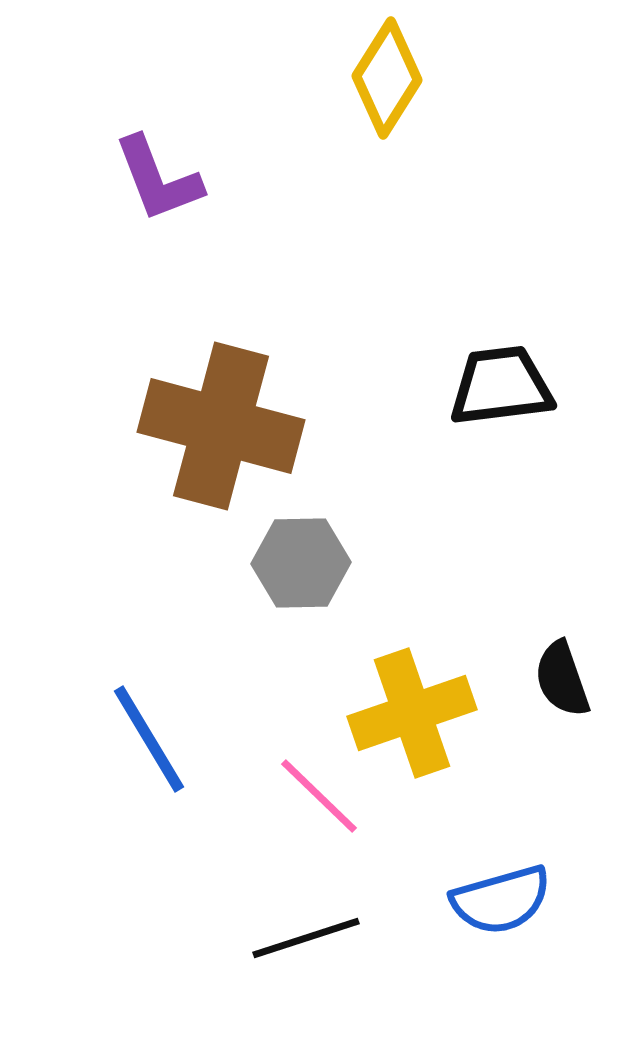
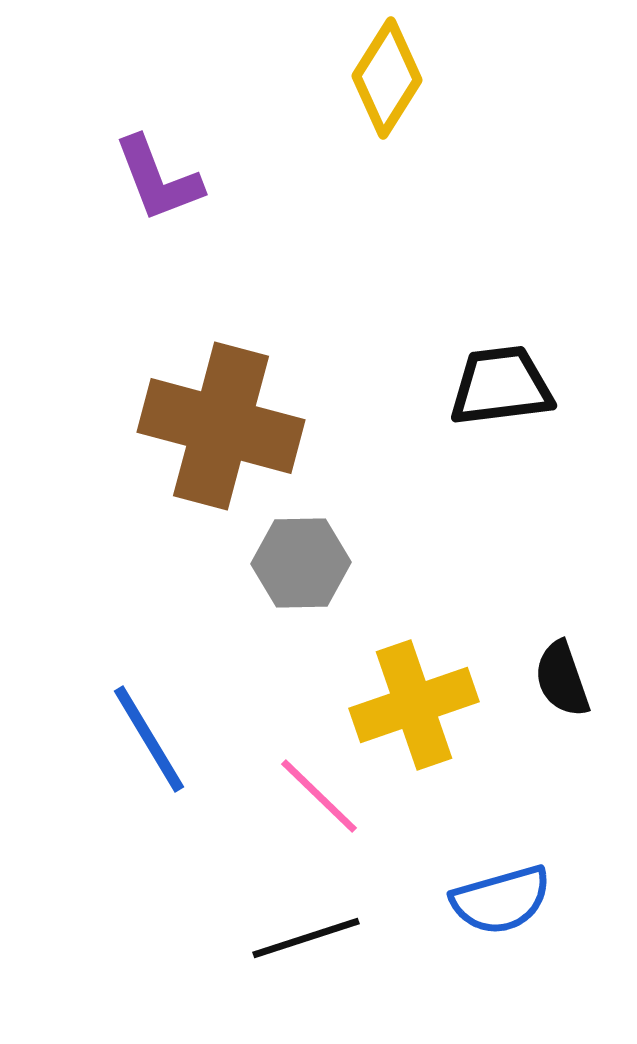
yellow cross: moved 2 px right, 8 px up
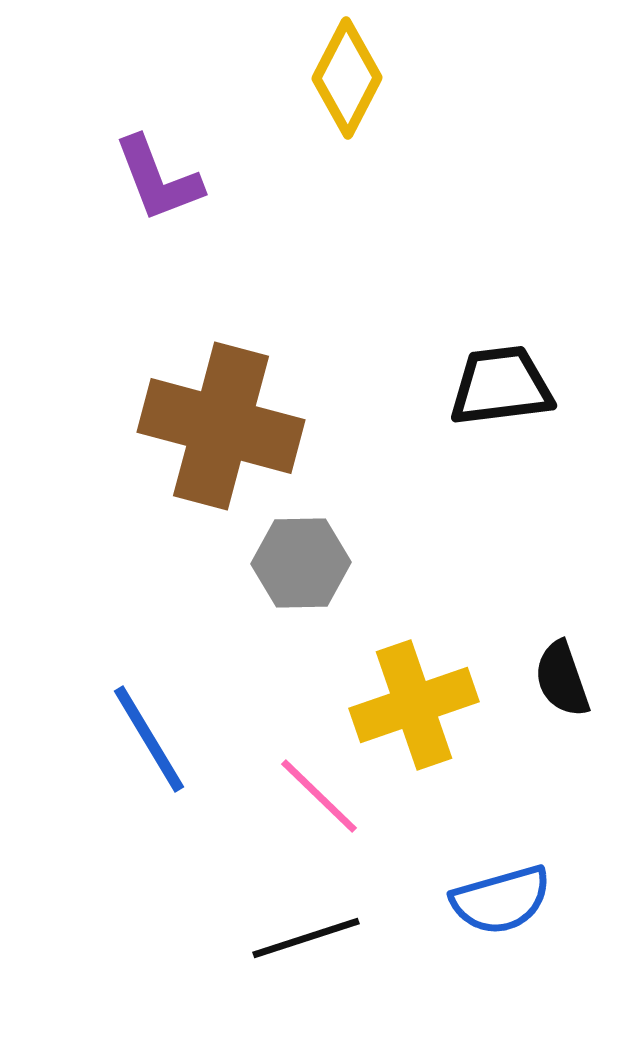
yellow diamond: moved 40 px left; rotated 5 degrees counterclockwise
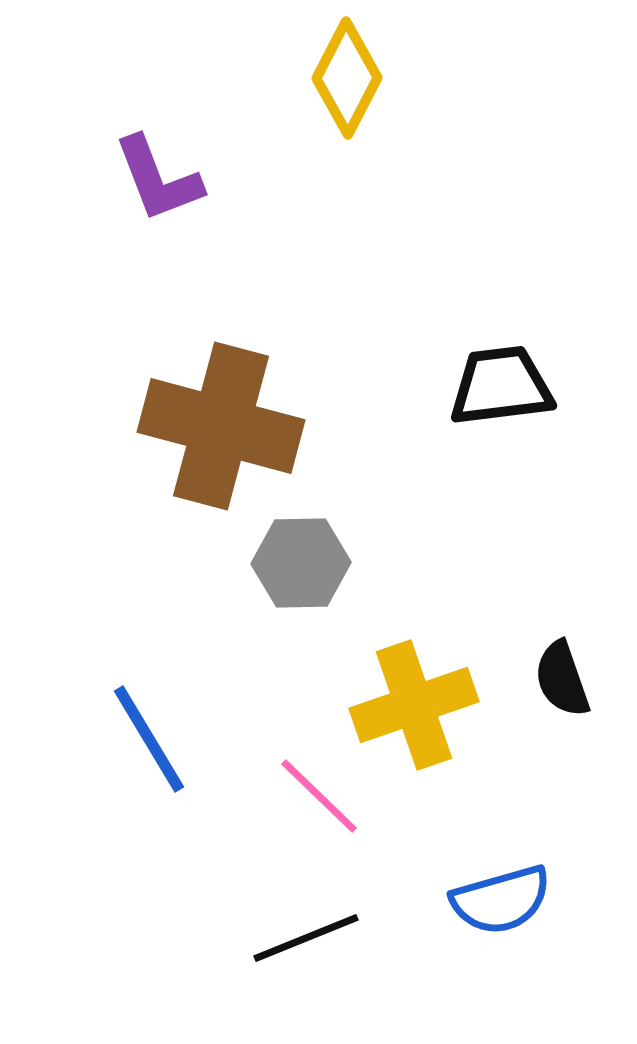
black line: rotated 4 degrees counterclockwise
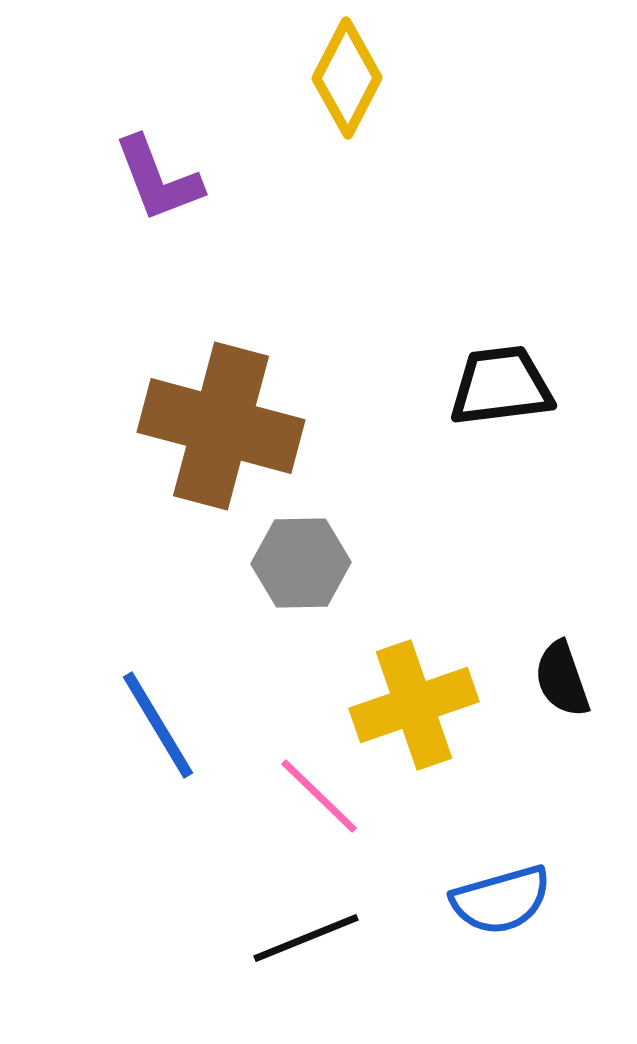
blue line: moved 9 px right, 14 px up
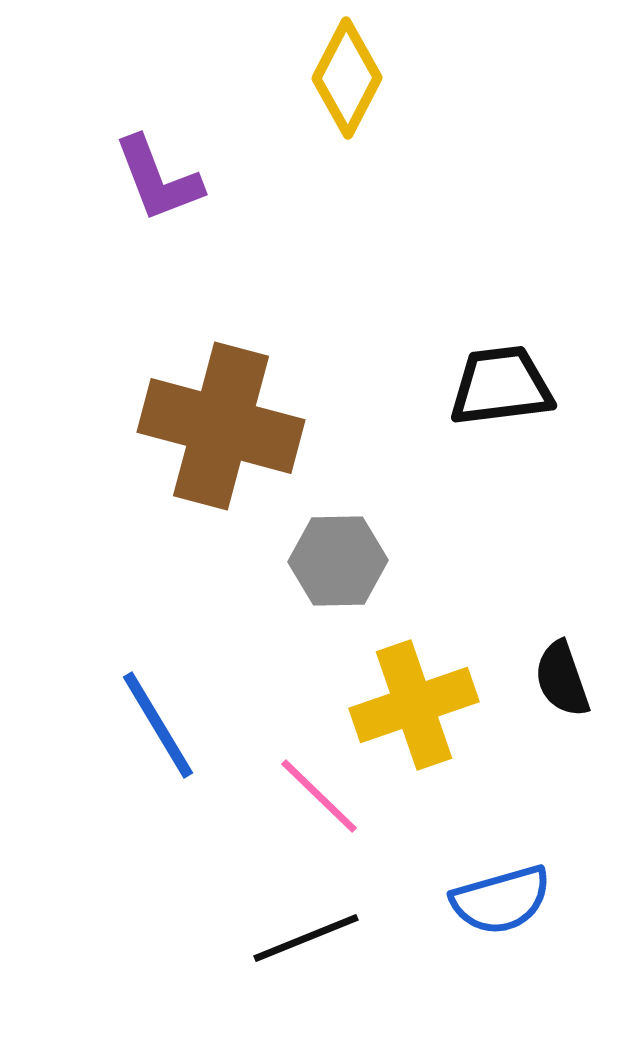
gray hexagon: moved 37 px right, 2 px up
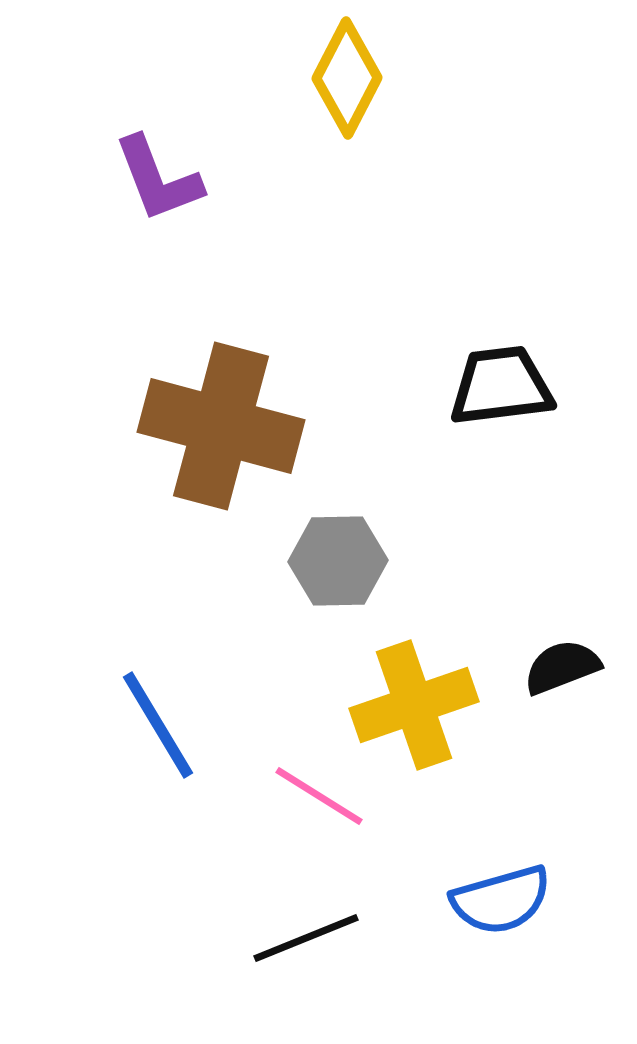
black semicircle: moved 12 px up; rotated 88 degrees clockwise
pink line: rotated 12 degrees counterclockwise
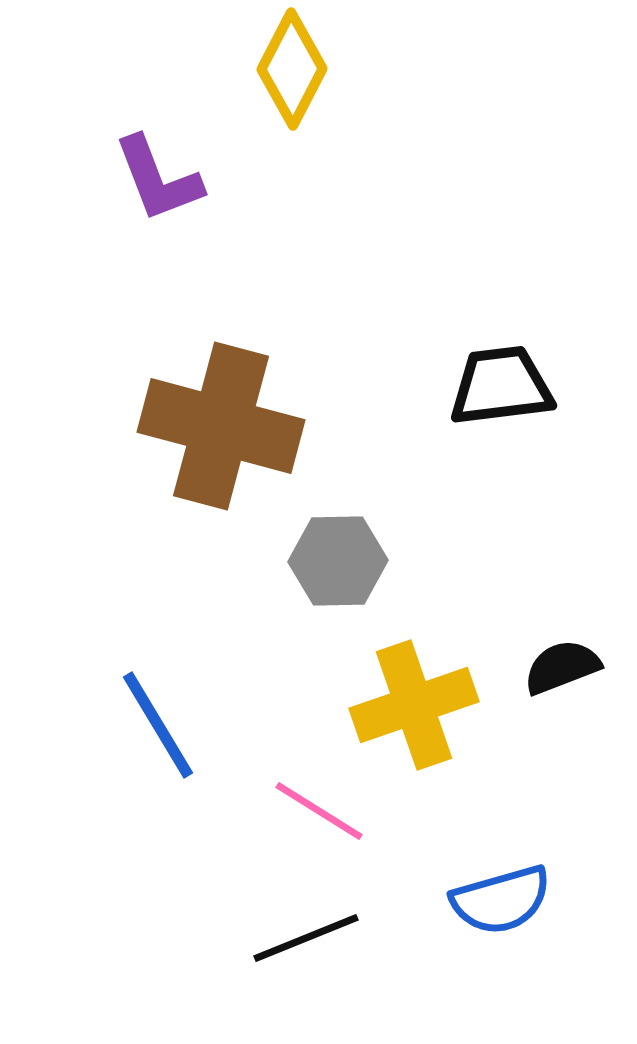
yellow diamond: moved 55 px left, 9 px up
pink line: moved 15 px down
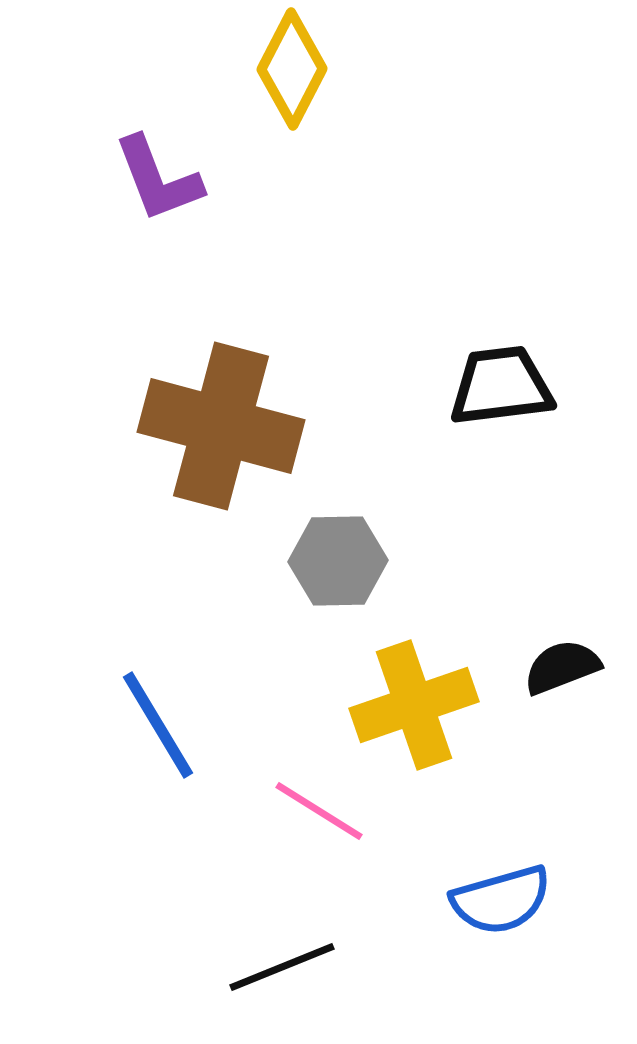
black line: moved 24 px left, 29 px down
